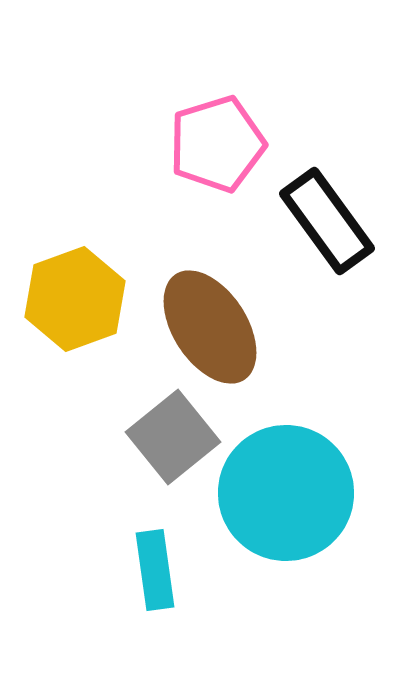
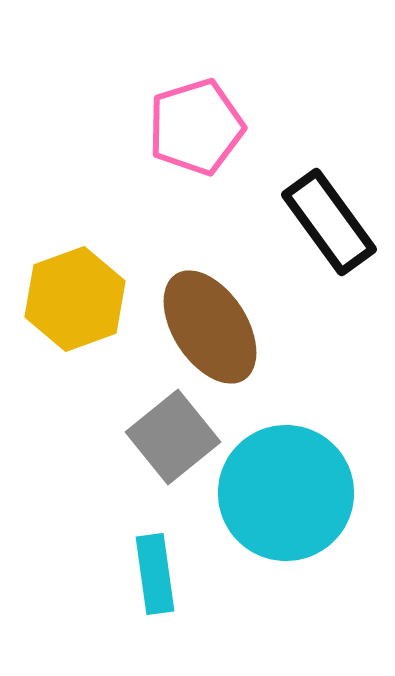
pink pentagon: moved 21 px left, 17 px up
black rectangle: moved 2 px right, 1 px down
cyan rectangle: moved 4 px down
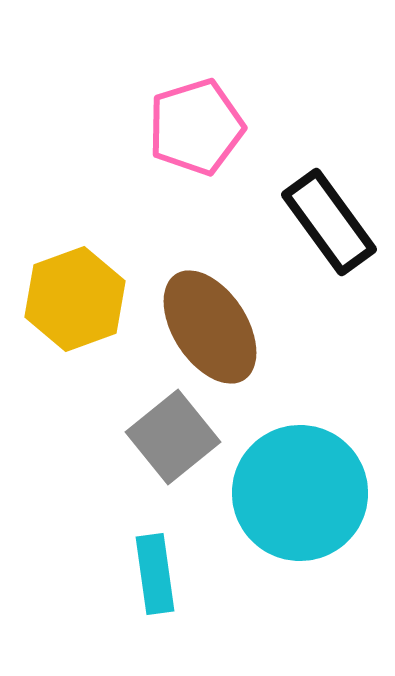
cyan circle: moved 14 px right
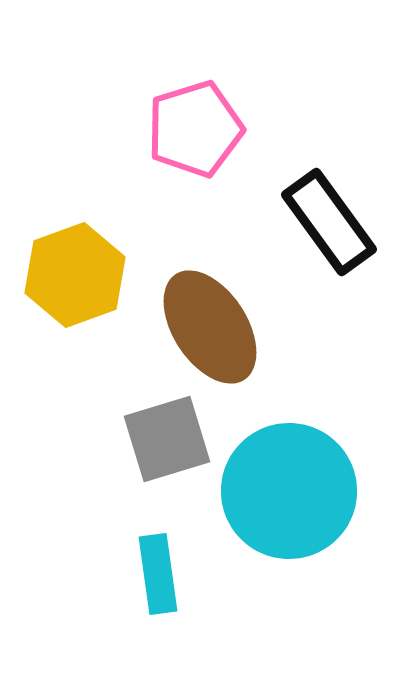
pink pentagon: moved 1 px left, 2 px down
yellow hexagon: moved 24 px up
gray square: moved 6 px left, 2 px down; rotated 22 degrees clockwise
cyan circle: moved 11 px left, 2 px up
cyan rectangle: moved 3 px right
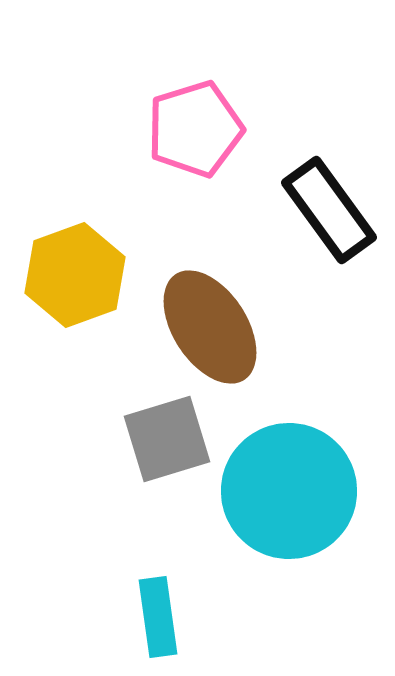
black rectangle: moved 12 px up
cyan rectangle: moved 43 px down
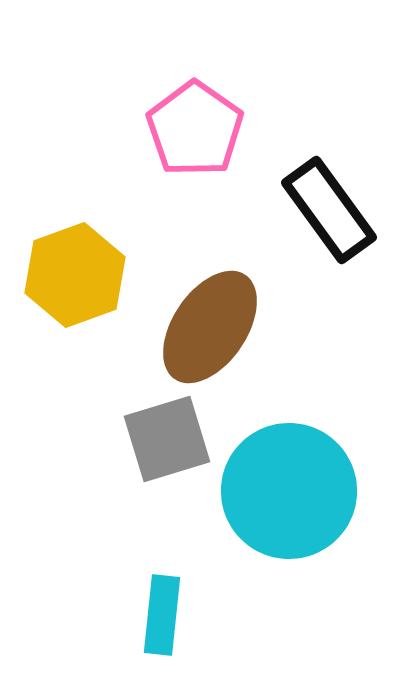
pink pentagon: rotated 20 degrees counterclockwise
brown ellipse: rotated 67 degrees clockwise
cyan rectangle: moved 4 px right, 2 px up; rotated 14 degrees clockwise
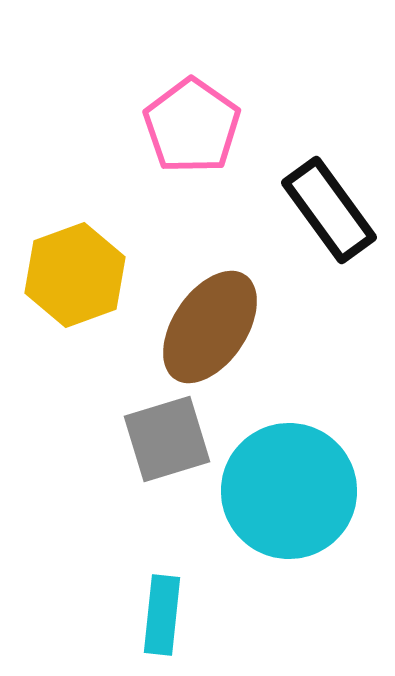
pink pentagon: moved 3 px left, 3 px up
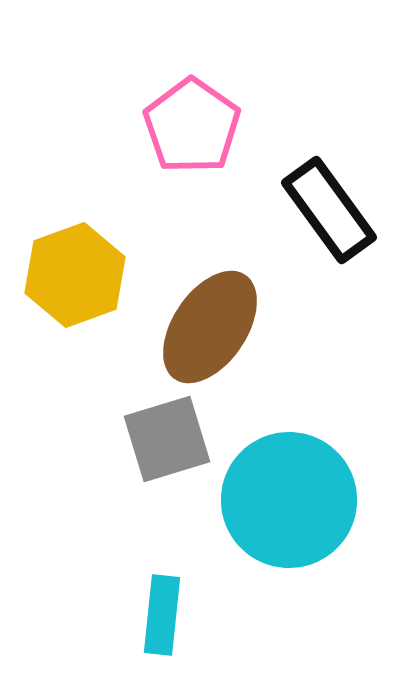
cyan circle: moved 9 px down
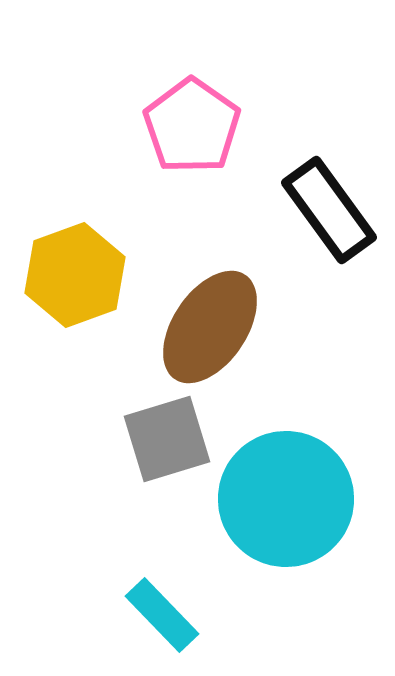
cyan circle: moved 3 px left, 1 px up
cyan rectangle: rotated 50 degrees counterclockwise
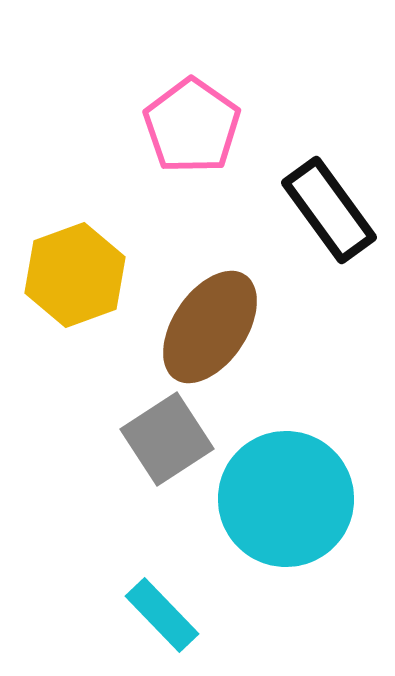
gray square: rotated 16 degrees counterclockwise
